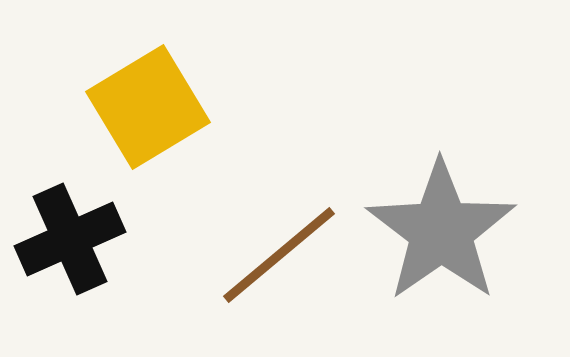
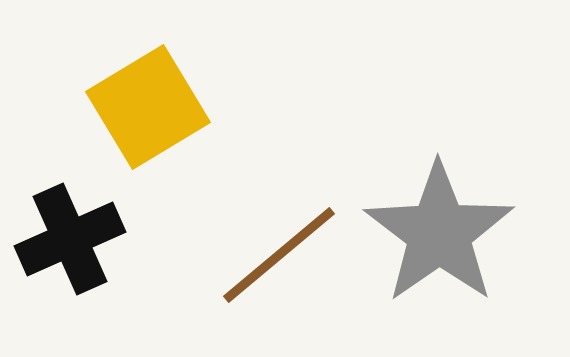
gray star: moved 2 px left, 2 px down
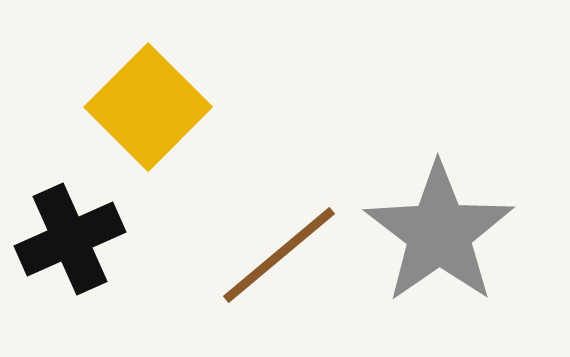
yellow square: rotated 14 degrees counterclockwise
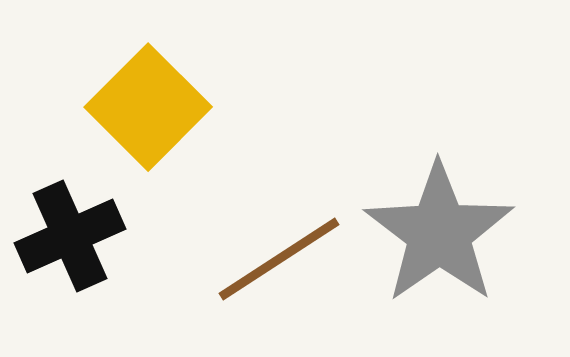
black cross: moved 3 px up
brown line: moved 4 px down; rotated 7 degrees clockwise
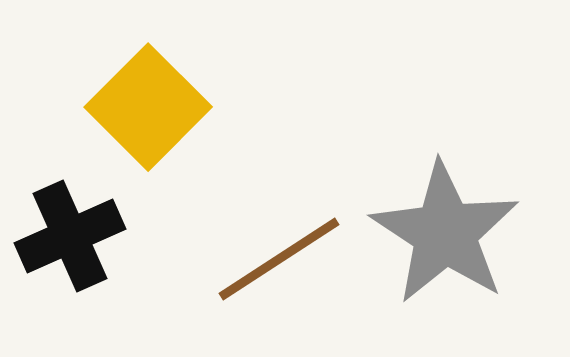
gray star: moved 6 px right; rotated 4 degrees counterclockwise
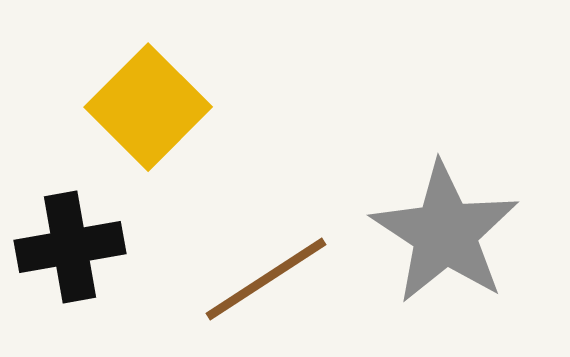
black cross: moved 11 px down; rotated 14 degrees clockwise
brown line: moved 13 px left, 20 px down
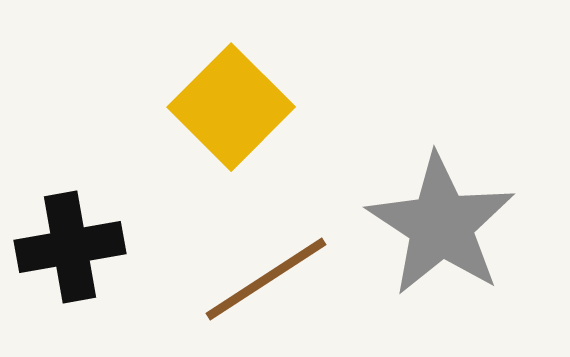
yellow square: moved 83 px right
gray star: moved 4 px left, 8 px up
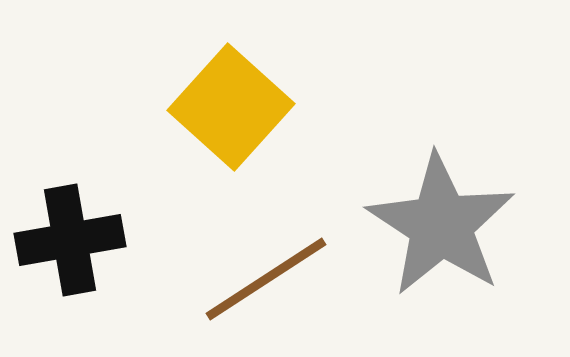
yellow square: rotated 3 degrees counterclockwise
black cross: moved 7 px up
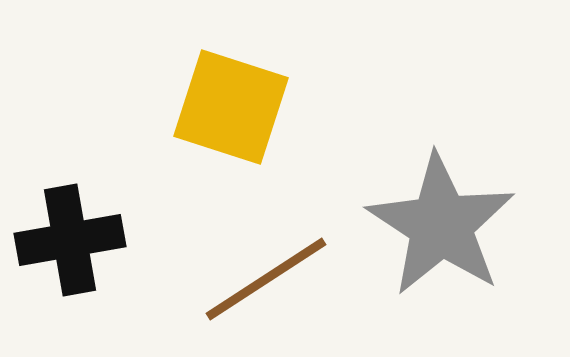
yellow square: rotated 24 degrees counterclockwise
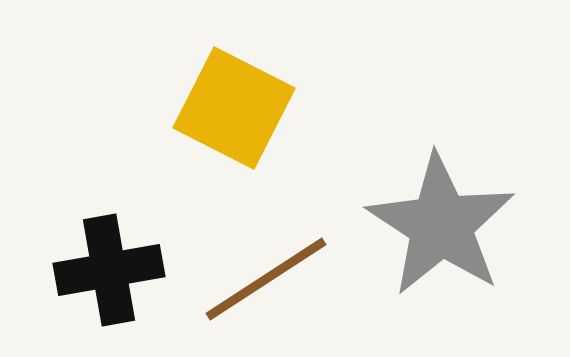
yellow square: moved 3 px right, 1 px down; rotated 9 degrees clockwise
black cross: moved 39 px right, 30 px down
